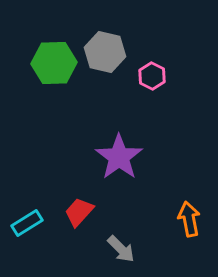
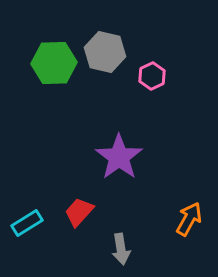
pink hexagon: rotated 8 degrees clockwise
orange arrow: rotated 40 degrees clockwise
gray arrow: rotated 36 degrees clockwise
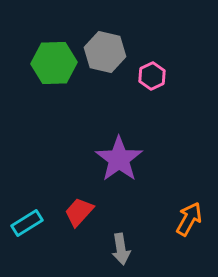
purple star: moved 2 px down
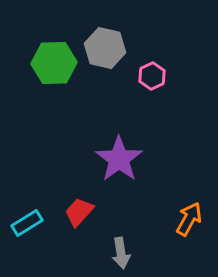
gray hexagon: moved 4 px up
gray arrow: moved 4 px down
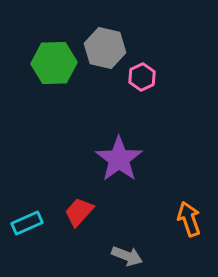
pink hexagon: moved 10 px left, 1 px down
orange arrow: rotated 48 degrees counterclockwise
cyan rectangle: rotated 8 degrees clockwise
gray arrow: moved 6 px right, 3 px down; rotated 60 degrees counterclockwise
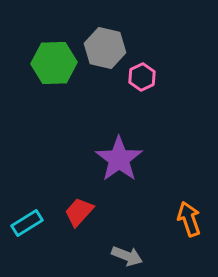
cyan rectangle: rotated 8 degrees counterclockwise
